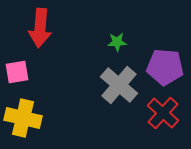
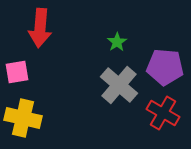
green star: rotated 30 degrees counterclockwise
red cross: rotated 12 degrees counterclockwise
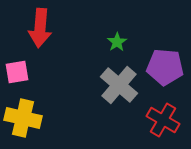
red cross: moved 7 px down
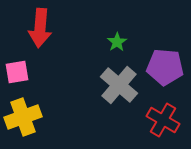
yellow cross: moved 1 px up; rotated 33 degrees counterclockwise
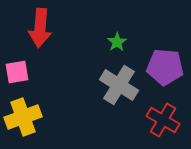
gray cross: rotated 9 degrees counterclockwise
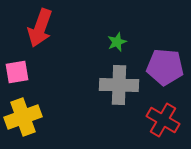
red arrow: rotated 15 degrees clockwise
green star: rotated 12 degrees clockwise
gray cross: rotated 30 degrees counterclockwise
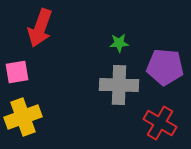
green star: moved 2 px right, 1 px down; rotated 18 degrees clockwise
red cross: moved 3 px left, 3 px down
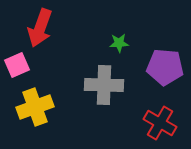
pink square: moved 7 px up; rotated 15 degrees counterclockwise
gray cross: moved 15 px left
yellow cross: moved 12 px right, 10 px up
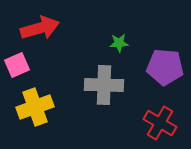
red arrow: rotated 126 degrees counterclockwise
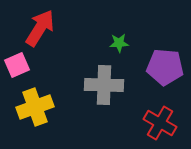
red arrow: rotated 42 degrees counterclockwise
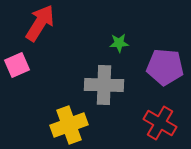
red arrow: moved 5 px up
yellow cross: moved 34 px right, 18 px down
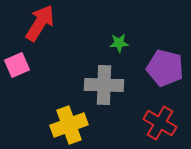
purple pentagon: moved 1 px down; rotated 9 degrees clockwise
